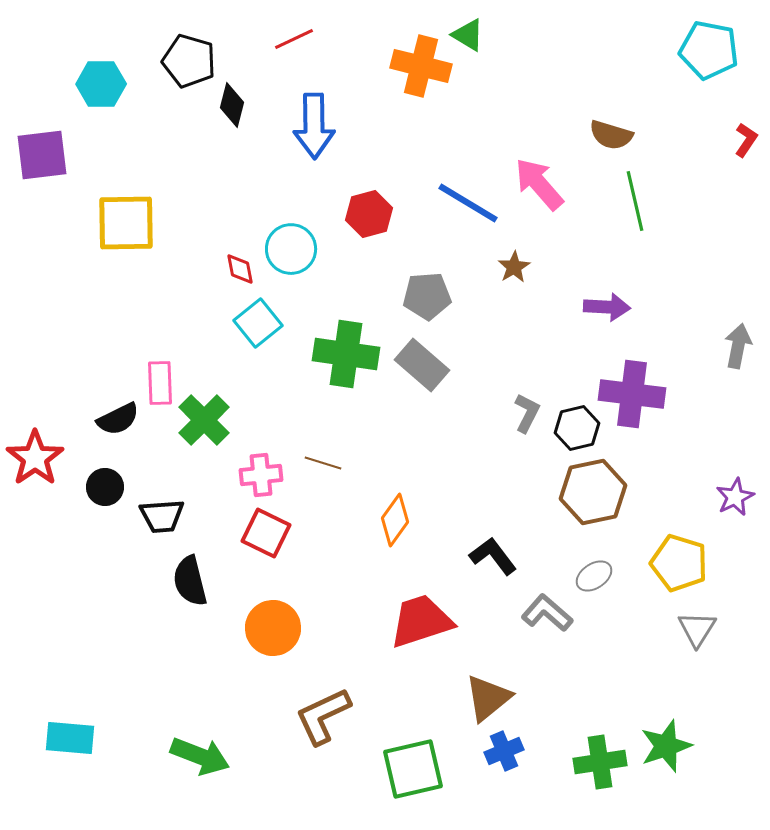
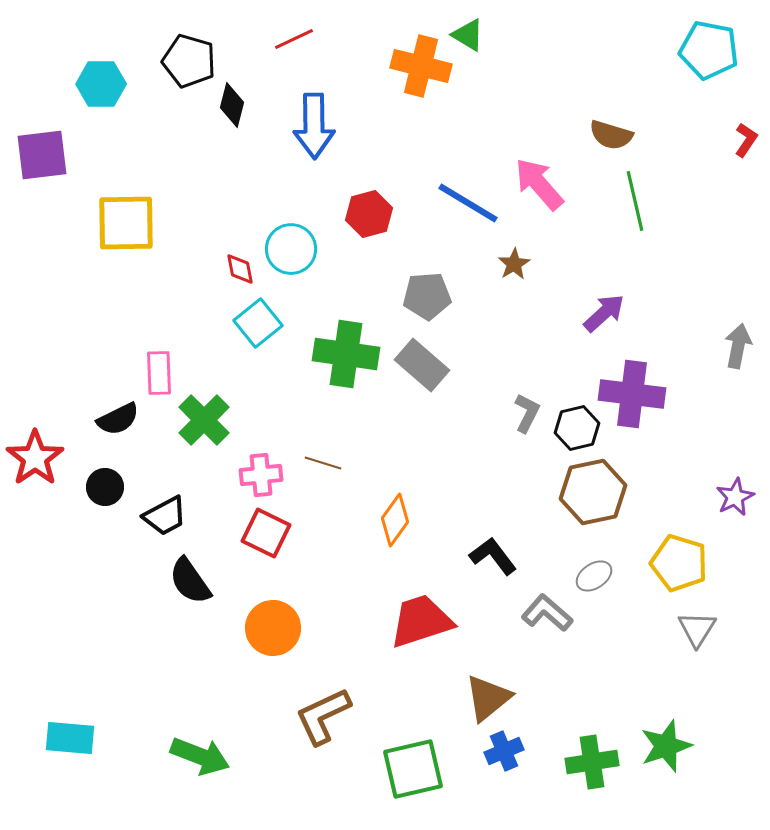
brown star at (514, 267): moved 3 px up
purple arrow at (607, 307): moved 3 px left, 6 px down; rotated 45 degrees counterclockwise
pink rectangle at (160, 383): moved 1 px left, 10 px up
black trapezoid at (162, 516): moved 3 px right; rotated 24 degrees counterclockwise
black semicircle at (190, 581): rotated 21 degrees counterclockwise
green cross at (600, 762): moved 8 px left
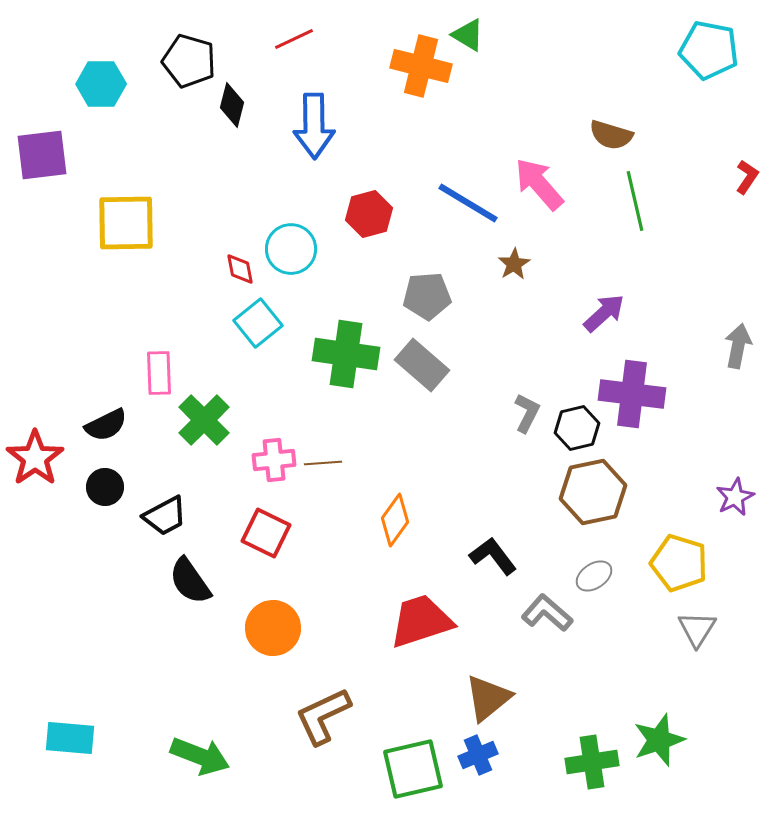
red L-shape at (746, 140): moved 1 px right, 37 px down
black semicircle at (118, 419): moved 12 px left, 6 px down
brown line at (323, 463): rotated 21 degrees counterclockwise
pink cross at (261, 475): moved 13 px right, 15 px up
green star at (666, 746): moved 7 px left, 6 px up
blue cross at (504, 751): moved 26 px left, 4 px down
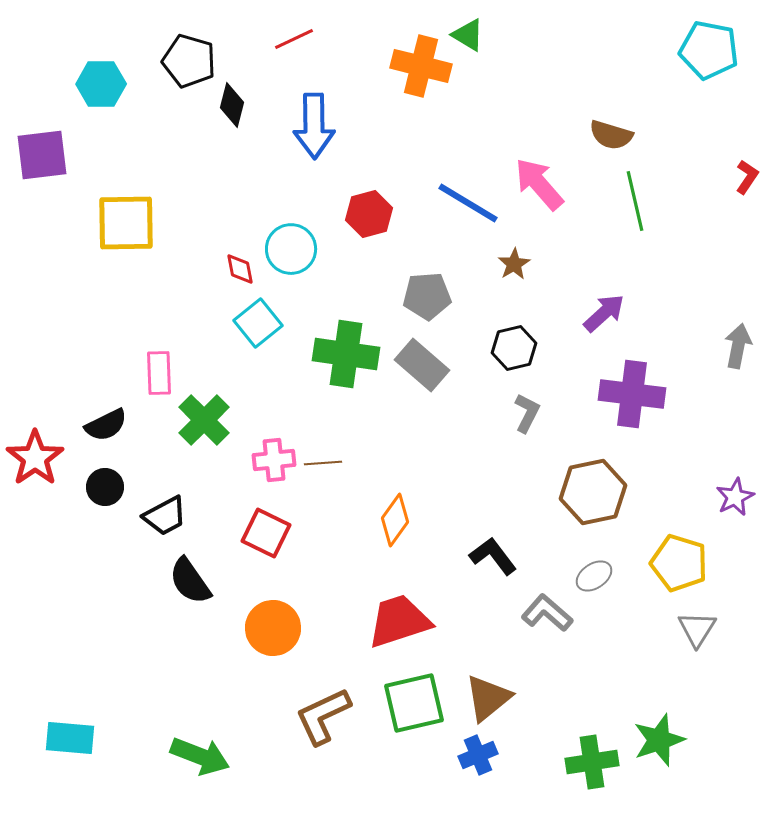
black hexagon at (577, 428): moved 63 px left, 80 px up
red trapezoid at (421, 621): moved 22 px left
green square at (413, 769): moved 1 px right, 66 px up
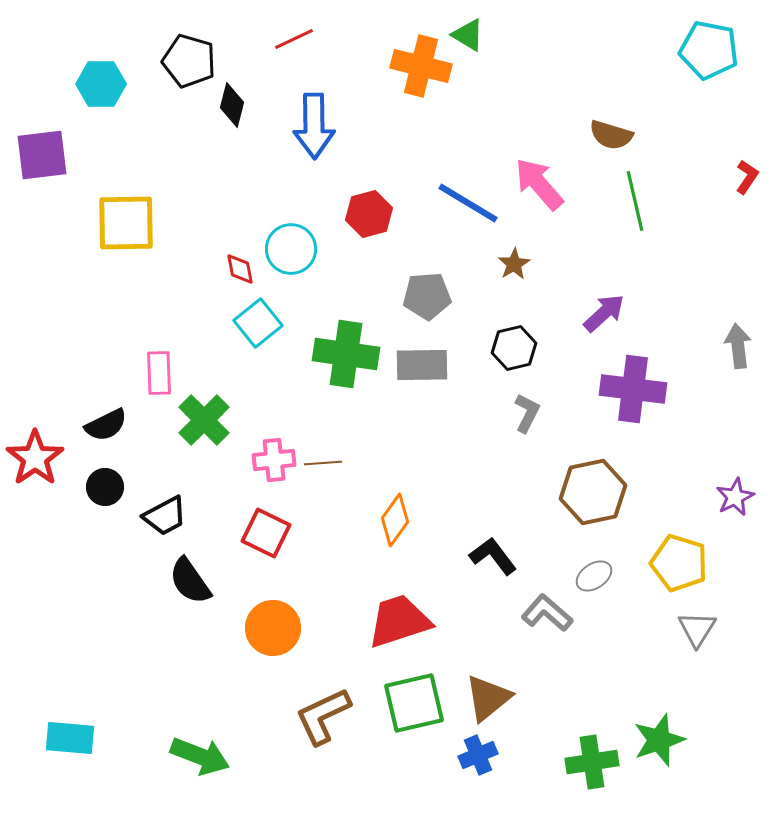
gray arrow at (738, 346): rotated 18 degrees counterclockwise
gray rectangle at (422, 365): rotated 42 degrees counterclockwise
purple cross at (632, 394): moved 1 px right, 5 px up
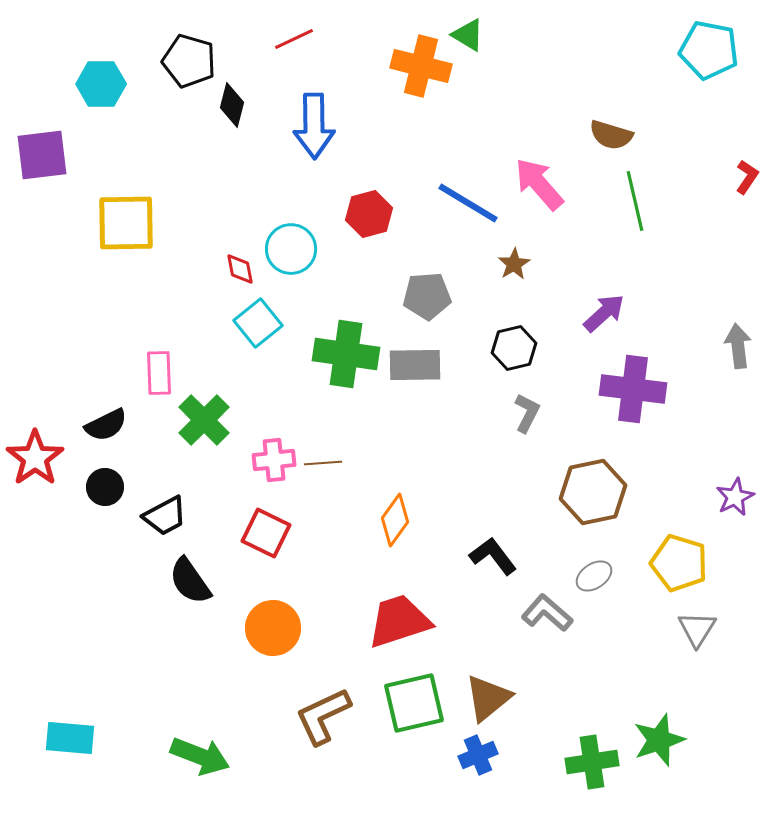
gray rectangle at (422, 365): moved 7 px left
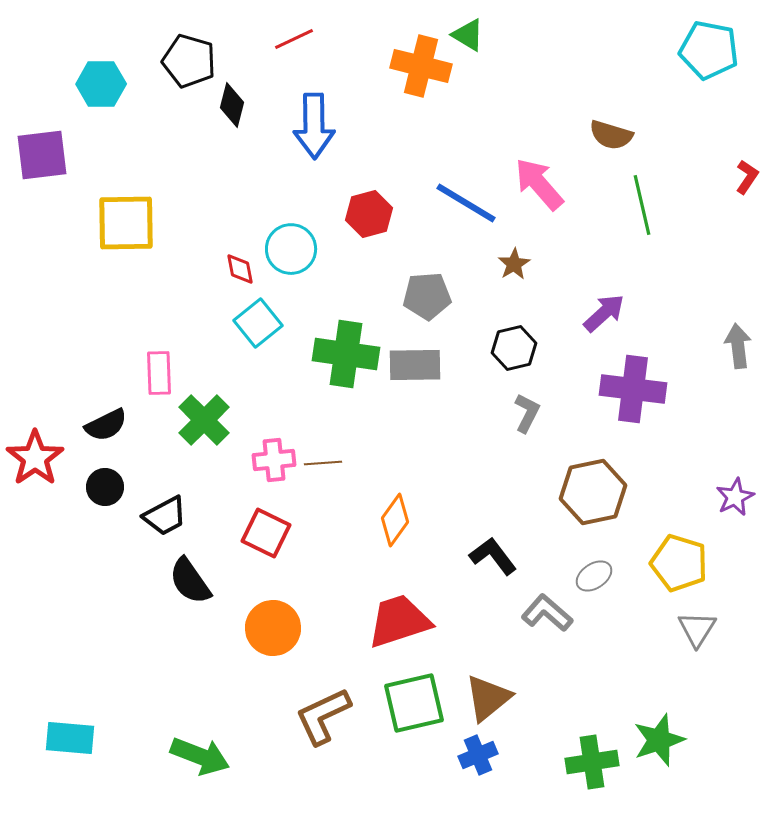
green line at (635, 201): moved 7 px right, 4 px down
blue line at (468, 203): moved 2 px left
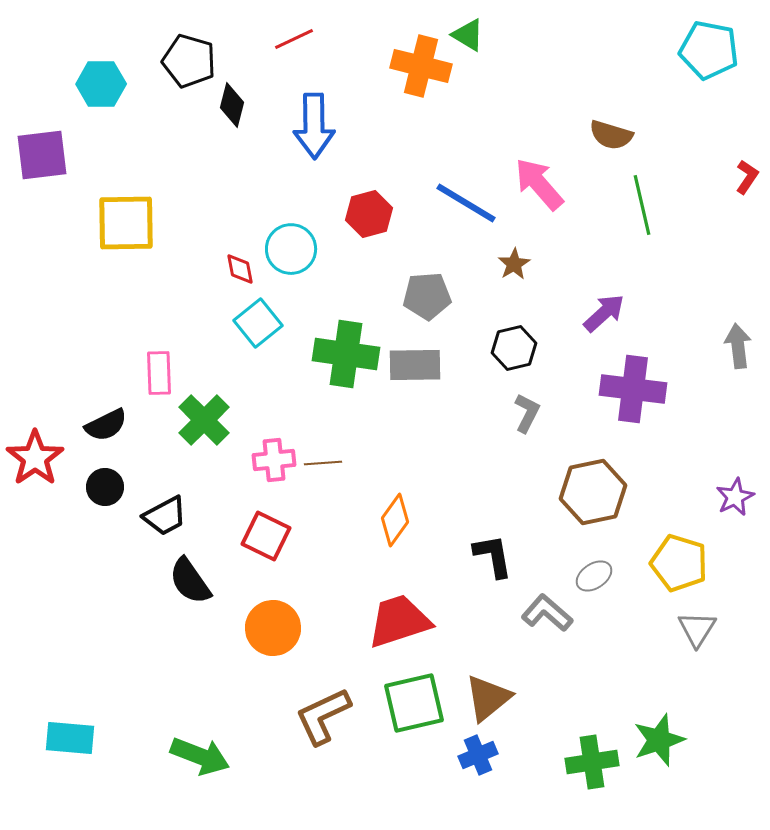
red square at (266, 533): moved 3 px down
black L-shape at (493, 556): rotated 27 degrees clockwise
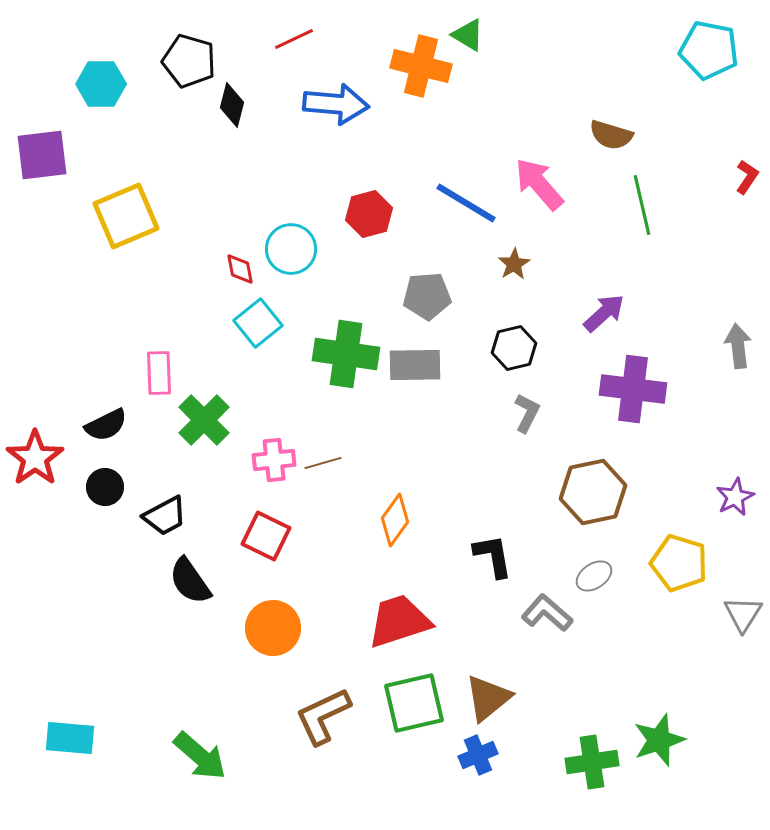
blue arrow at (314, 126): moved 22 px right, 22 px up; rotated 84 degrees counterclockwise
yellow square at (126, 223): moved 7 px up; rotated 22 degrees counterclockwise
brown line at (323, 463): rotated 12 degrees counterclockwise
gray triangle at (697, 629): moved 46 px right, 15 px up
green arrow at (200, 756): rotated 20 degrees clockwise
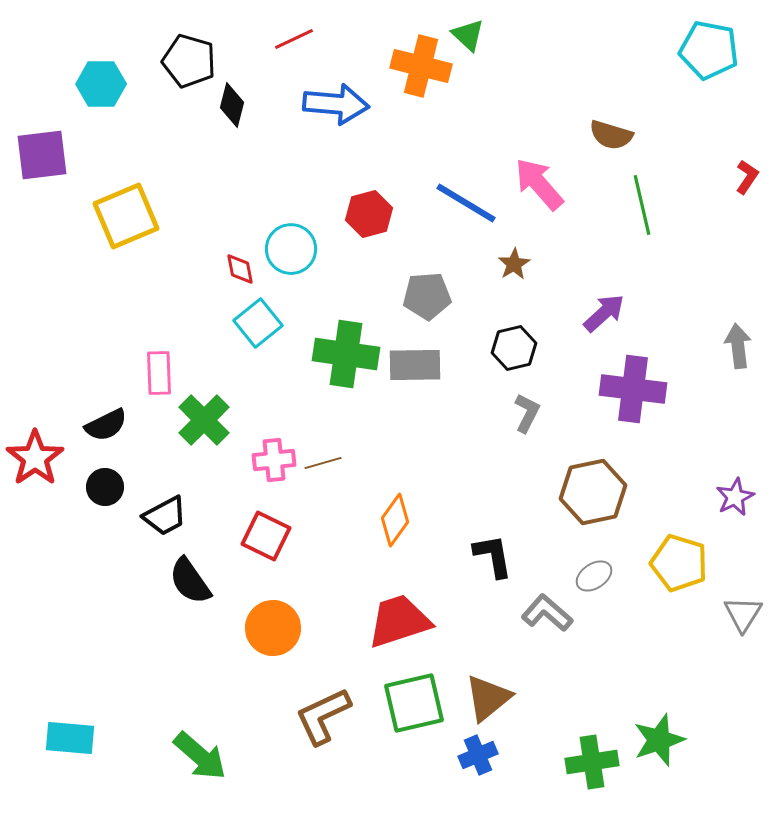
green triangle at (468, 35): rotated 12 degrees clockwise
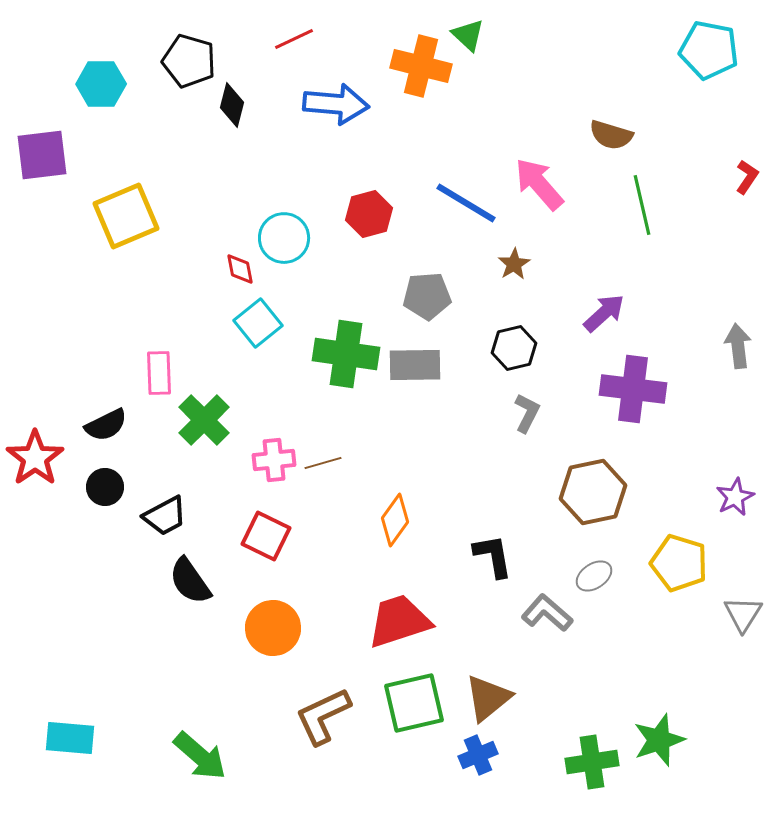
cyan circle at (291, 249): moved 7 px left, 11 px up
